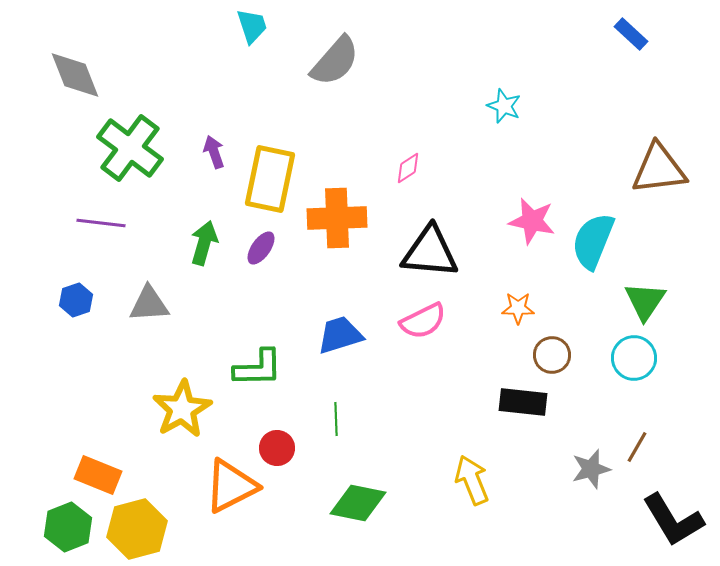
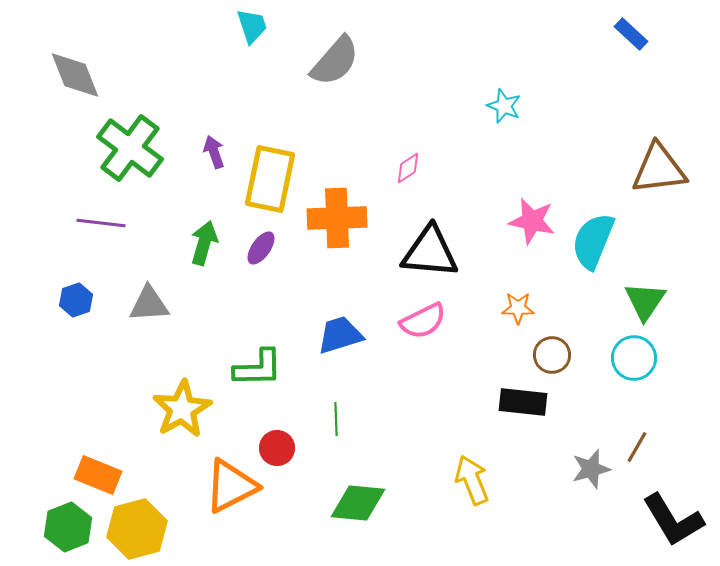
green diamond: rotated 6 degrees counterclockwise
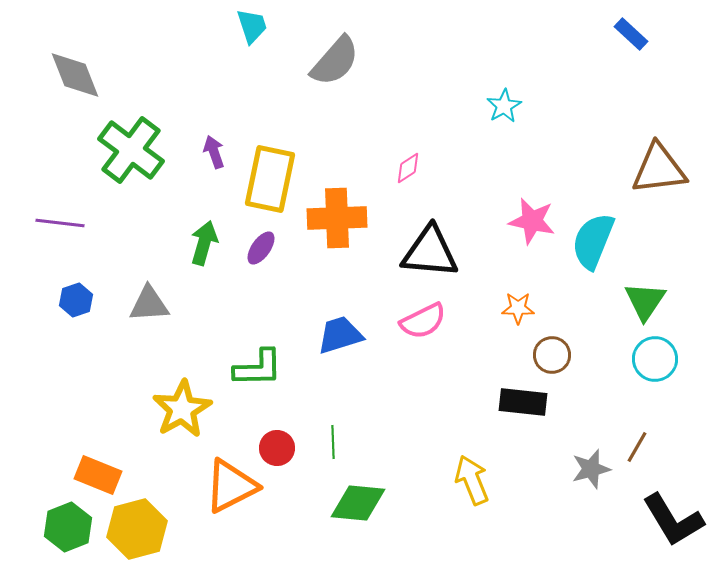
cyan star: rotated 20 degrees clockwise
green cross: moved 1 px right, 2 px down
purple line: moved 41 px left
cyan circle: moved 21 px right, 1 px down
green line: moved 3 px left, 23 px down
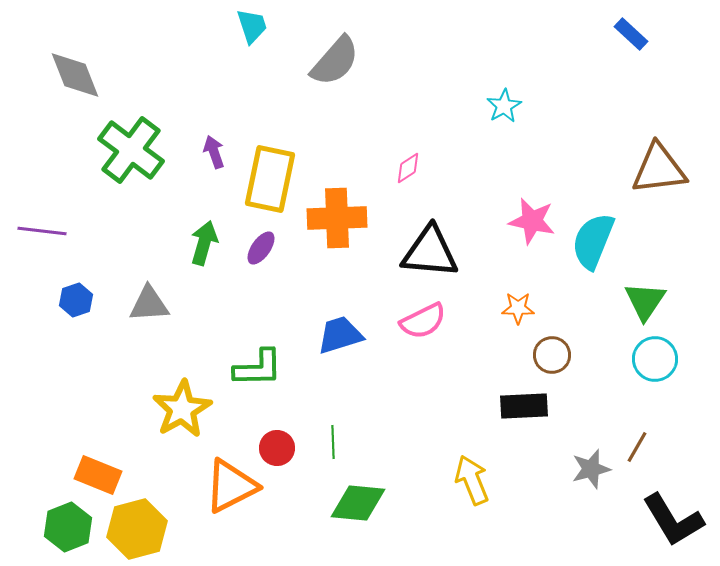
purple line: moved 18 px left, 8 px down
black rectangle: moved 1 px right, 4 px down; rotated 9 degrees counterclockwise
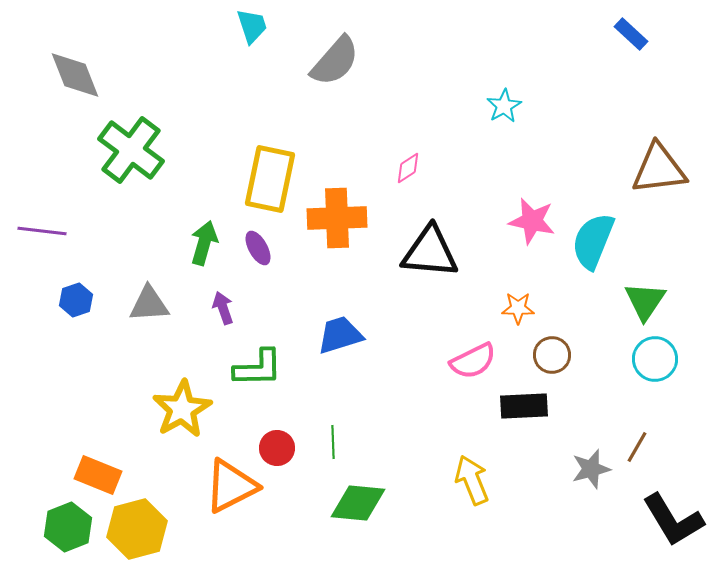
purple arrow: moved 9 px right, 156 px down
purple ellipse: moved 3 px left; rotated 64 degrees counterclockwise
pink semicircle: moved 50 px right, 40 px down
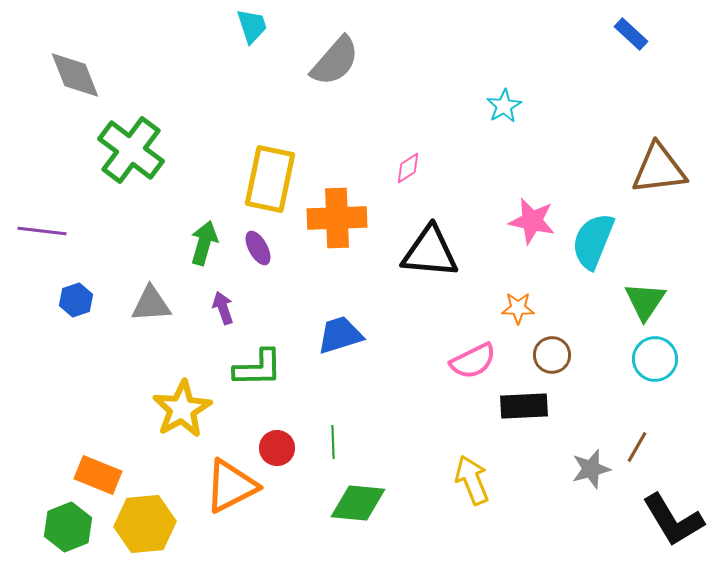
gray triangle: moved 2 px right
yellow hexagon: moved 8 px right, 5 px up; rotated 10 degrees clockwise
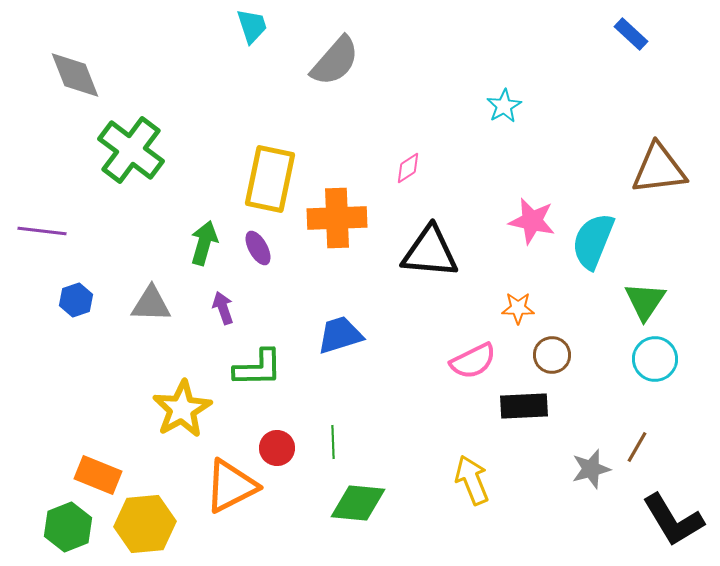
gray triangle: rotated 6 degrees clockwise
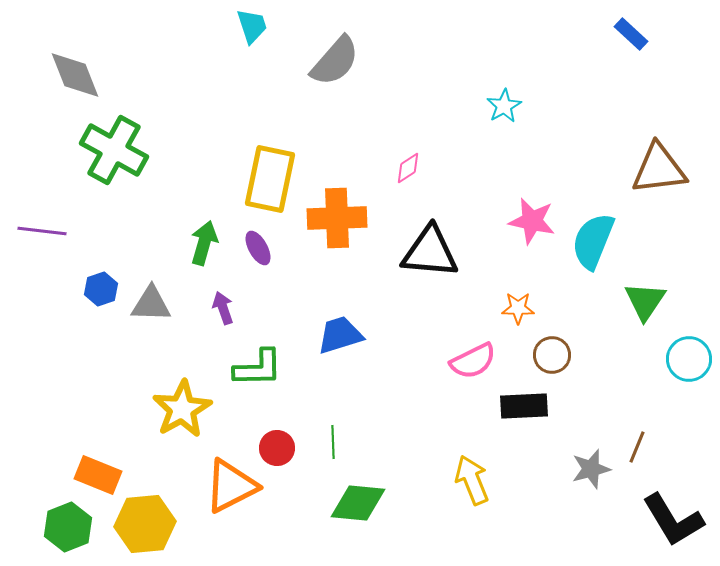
green cross: moved 17 px left; rotated 8 degrees counterclockwise
blue hexagon: moved 25 px right, 11 px up
cyan circle: moved 34 px right
brown line: rotated 8 degrees counterclockwise
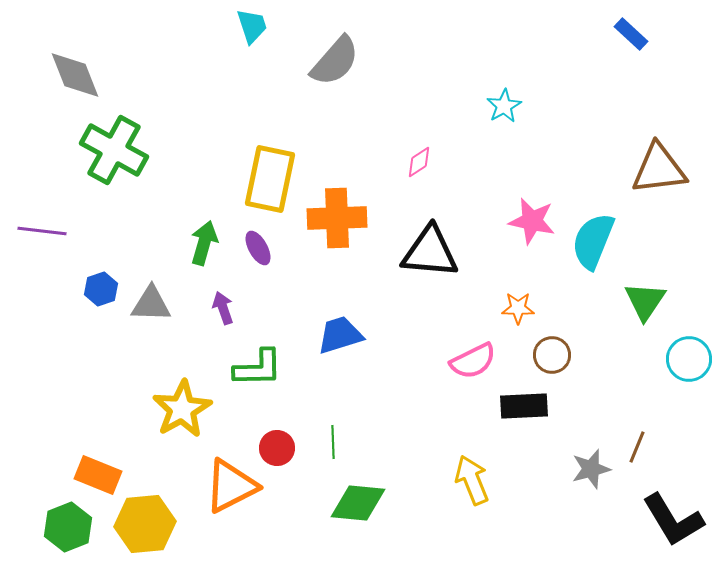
pink diamond: moved 11 px right, 6 px up
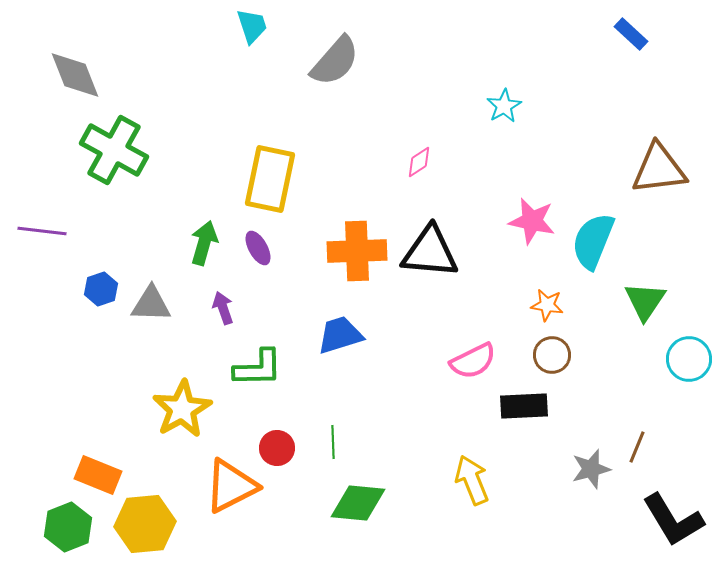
orange cross: moved 20 px right, 33 px down
orange star: moved 29 px right, 3 px up; rotated 8 degrees clockwise
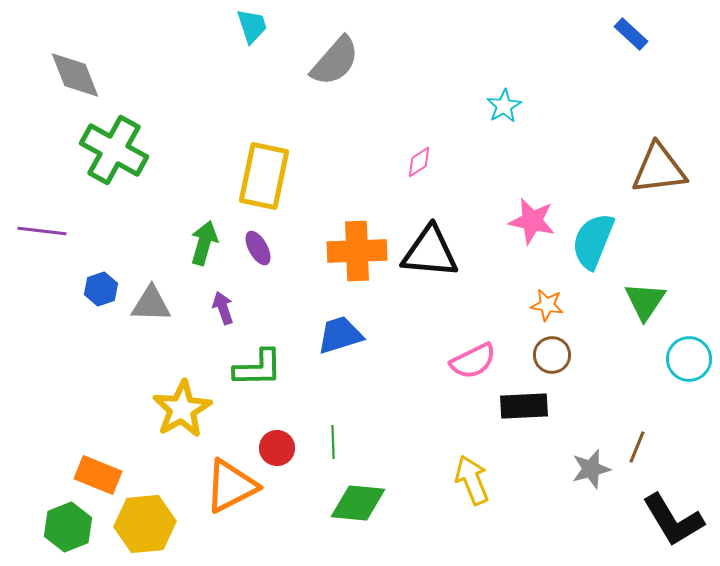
yellow rectangle: moved 6 px left, 3 px up
